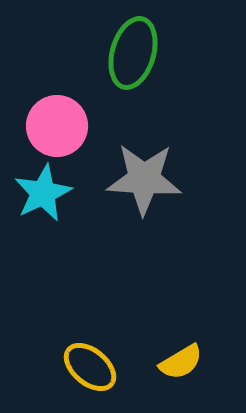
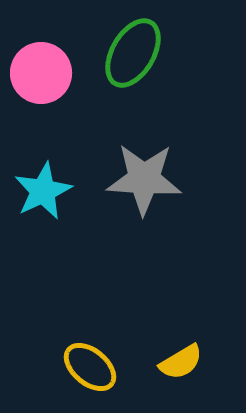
green ellipse: rotated 14 degrees clockwise
pink circle: moved 16 px left, 53 px up
cyan star: moved 2 px up
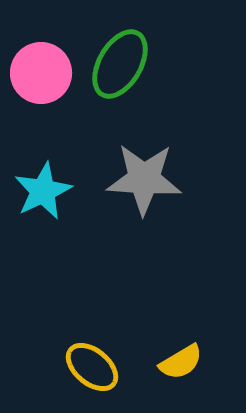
green ellipse: moved 13 px left, 11 px down
yellow ellipse: moved 2 px right
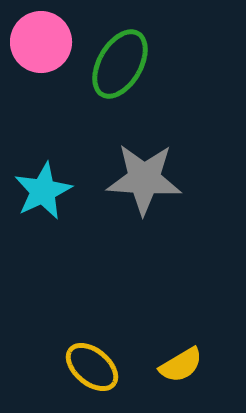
pink circle: moved 31 px up
yellow semicircle: moved 3 px down
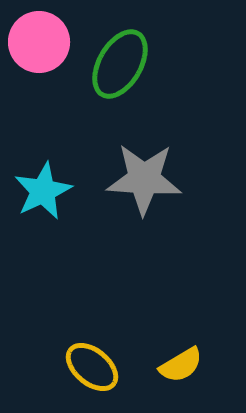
pink circle: moved 2 px left
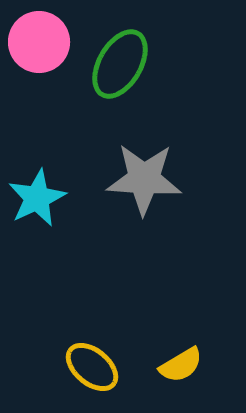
cyan star: moved 6 px left, 7 px down
